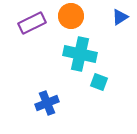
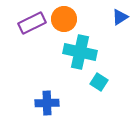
orange circle: moved 7 px left, 3 px down
cyan cross: moved 2 px up
cyan square: rotated 12 degrees clockwise
blue cross: rotated 20 degrees clockwise
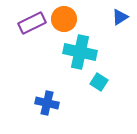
blue cross: rotated 15 degrees clockwise
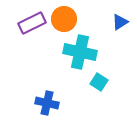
blue triangle: moved 5 px down
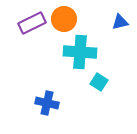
blue triangle: rotated 18 degrees clockwise
cyan cross: rotated 8 degrees counterclockwise
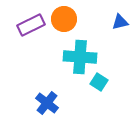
purple rectangle: moved 1 px left, 2 px down
cyan cross: moved 5 px down
blue cross: rotated 25 degrees clockwise
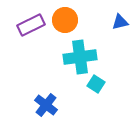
orange circle: moved 1 px right, 1 px down
cyan cross: rotated 12 degrees counterclockwise
cyan square: moved 3 px left, 2 px down
blue cross: moved 1 px left, 2 px down
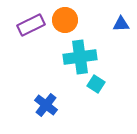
blue triangle: moved 1 px right, 2 px down; rotated 12 degrees clockwise
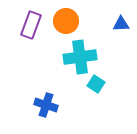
orange circle: moved 1 px right, 1 px down
purple rectangle: rotated 44 degrees counterclockwise
blue cross: rotated 20 degrees counterclockwise
